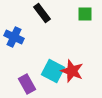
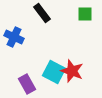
cyan square: moved 1 px right, 1 px down
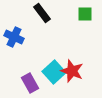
cyan square: rotated 20 degrees clockwise
purple rectangle: moved 3 px right, 1 px up
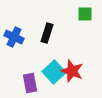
black rectangle: moved 5 px right, 20 px down; rotated 54 degrees clockwise
purple rectangle: rotated 18 degrees clockwise
